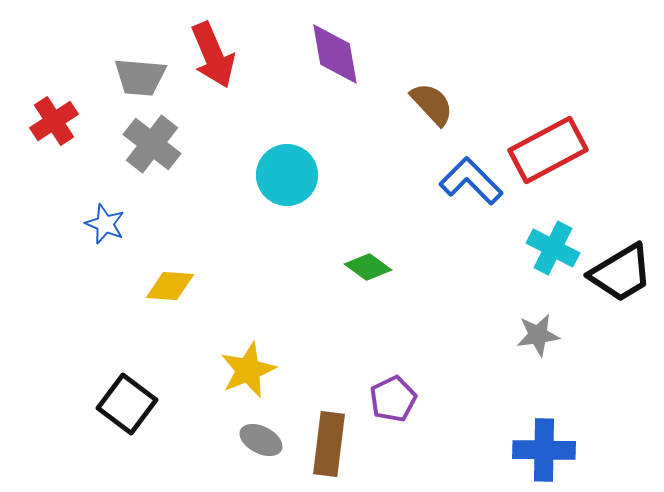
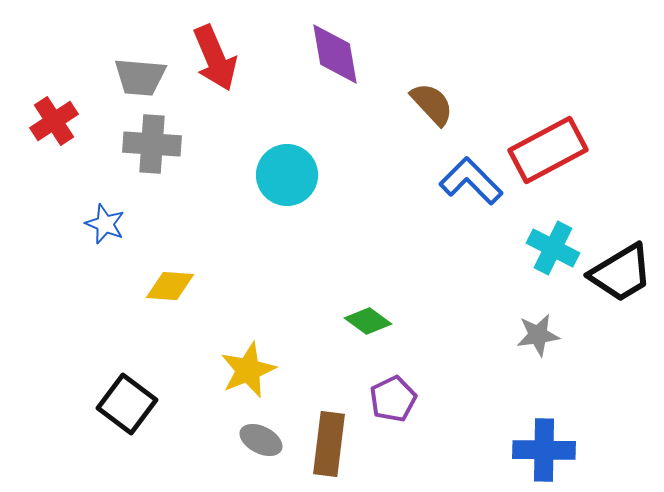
red arrow: moved 2 px right, 3 px down
gray cross: rotated 34 degrees counterclockwise
green diamond: moved 54 px down
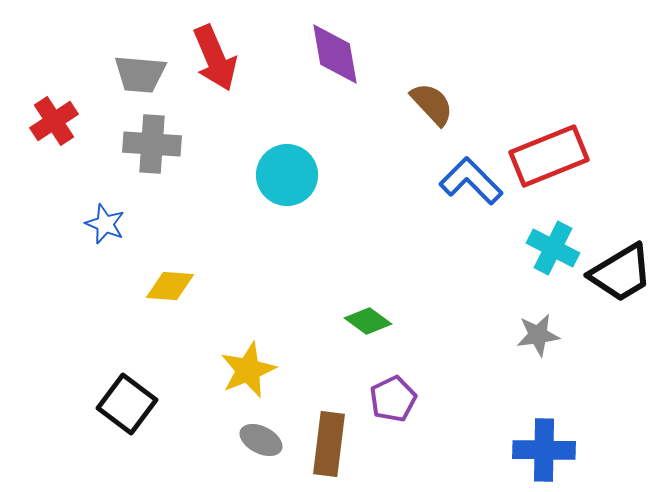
gray trapezoid: moved 3 px up
red rectangle: moved 1 px right, 6 px down; rotated 6 degrees clockwise
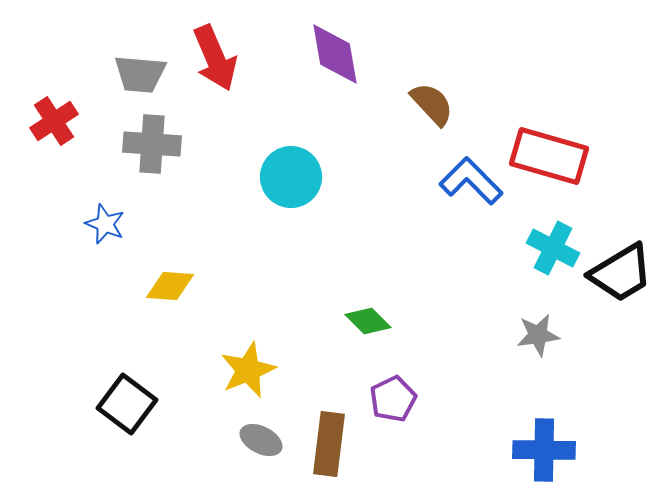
red rectangle: rotated 38 degrees clockwise
cyan circle: moved 4 px right, 2 px down
green diamond: rotated 9 degrees clockwise
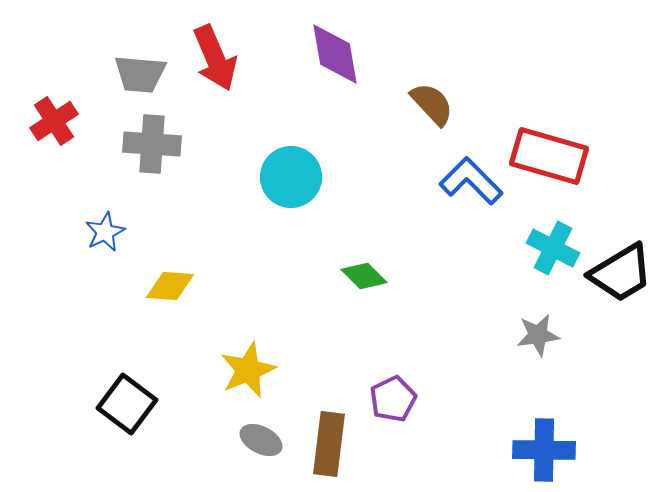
blue star: moved 8 px down; rotated 24 degrees clockwise
green diamond: moved 4 px left, 45 px up
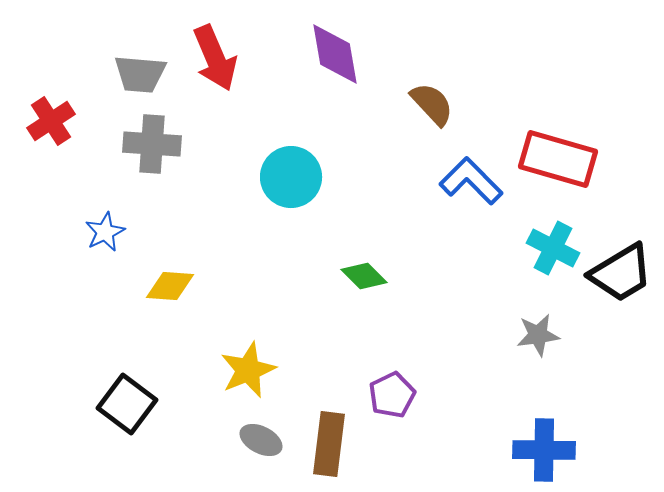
red cross: moved 3 px left
red rectangle: moved 9 px right, 3 px down
purple pentagon: moved 1 px left, 4 px up
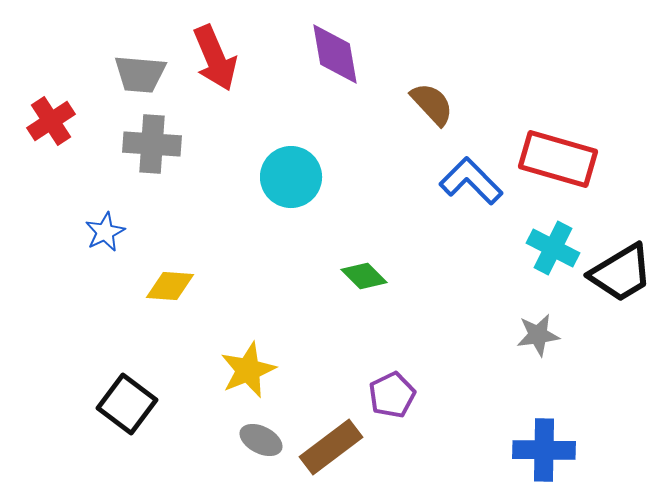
brown rectangle: moved 2 px right, 3 px down; rotated 46 degrees clockwise
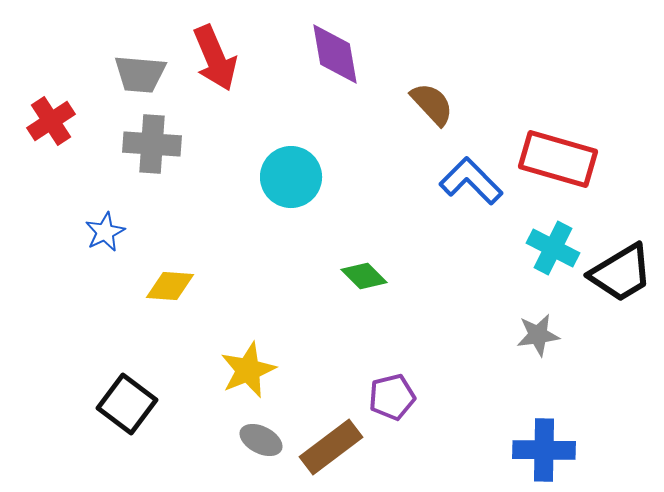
purple pentagon: moved 2 px down; rotated 12 degrees clockwise
